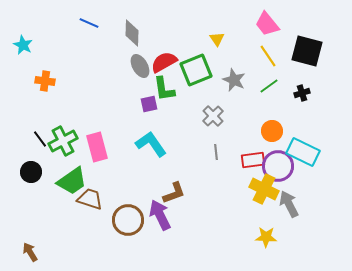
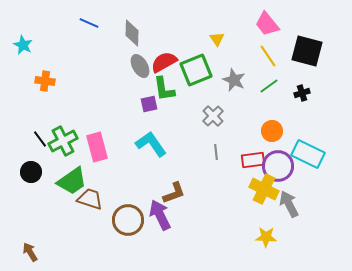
cyan rectangle: moved 5 px right, 2 px down
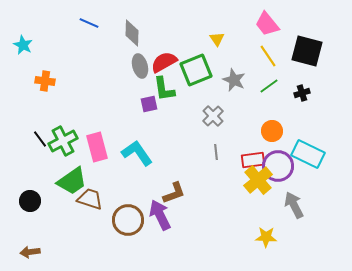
gray ellipse: rotated 15 degrees clockwise
cyan L-shape: moved 14 px left, 9 px down
black circle: moved 1 px left, 29 px down
yellow cross: moved 6 px left, 9 px up; rotated 24 degrees clockwise
gray arrow: moved 5 px right, 1 px down
brown arrow: rotated 66 degrees counterclockwise
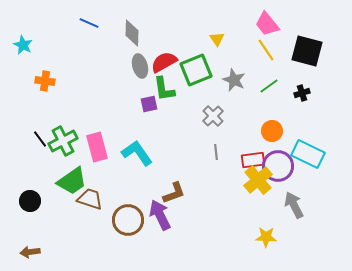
yellow line: moved 2 px left, 6 px up
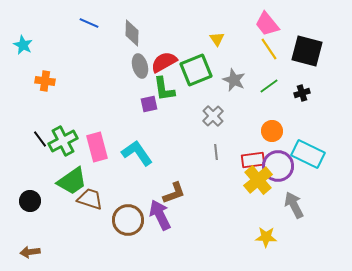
yellow line: moved 3 px right, 1 px up
